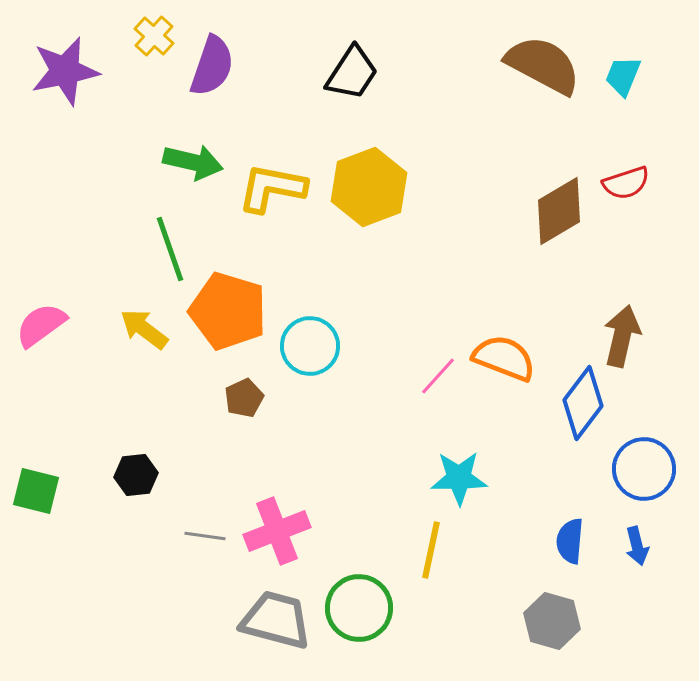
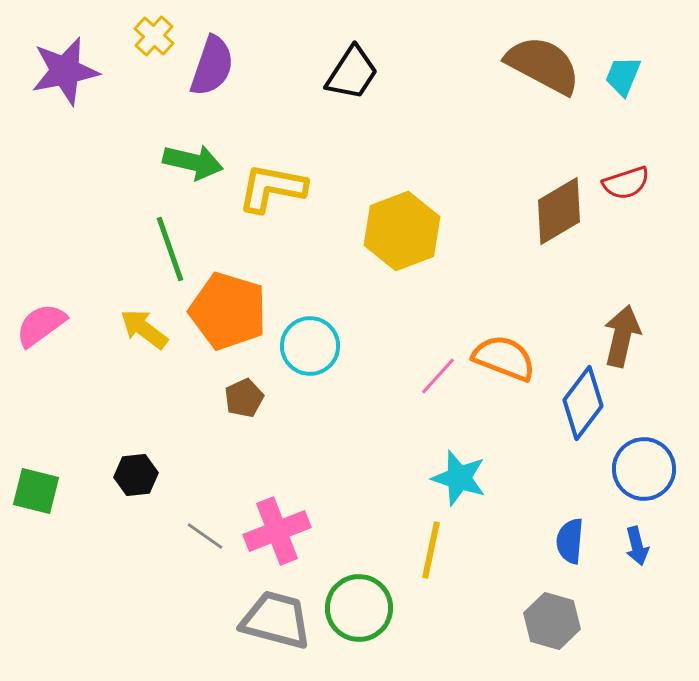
yellow hexagon: moved 33 px right, 44 px down
cyan star: rotated 18 degrees clockwise
gray line: rotated 27 degrees clockwise
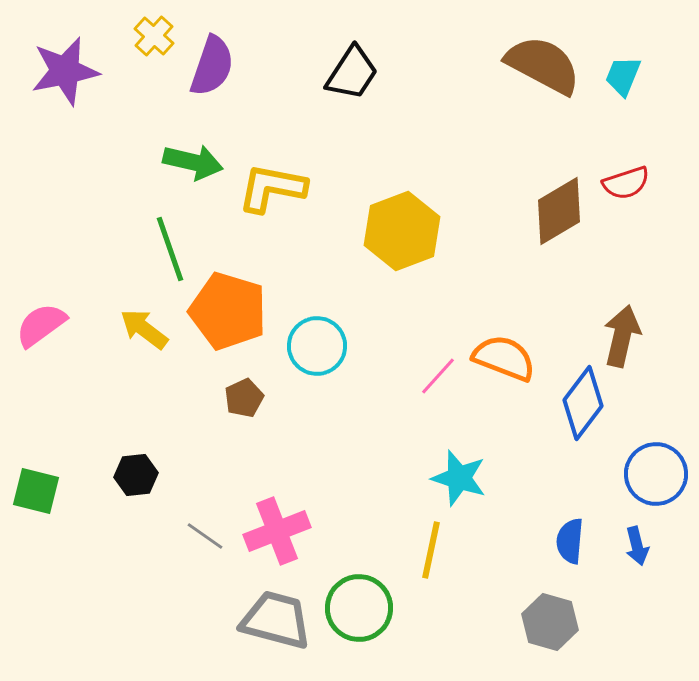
cyan circle: moved 7 px right
blue circle: moved 12 px right, 5 px down
gray hexagon: moved 2 px left, 1 px down
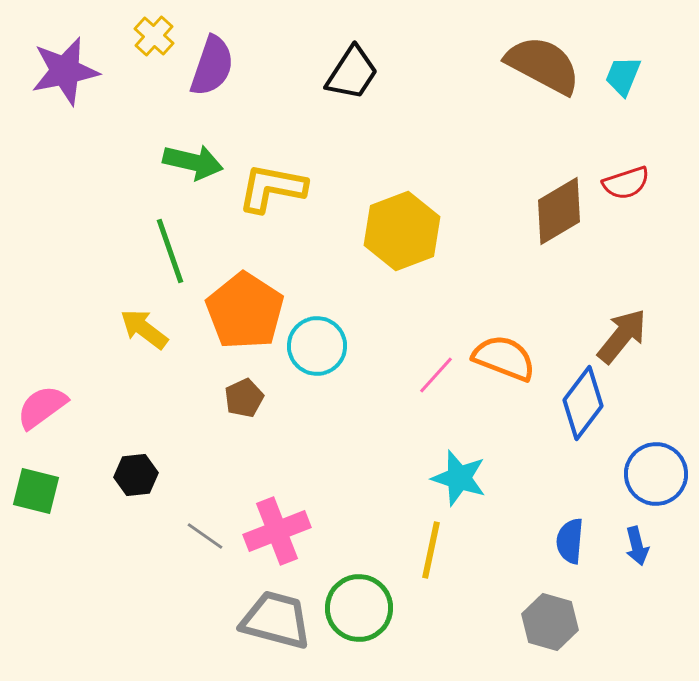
green line: moved 2 px down
orange pentagon: moved 17 px right; rotated 16 degrees clockwise
pink semicircle: moved 1 px right, 82 px down
brown arrow: rotated 26 degrees clockwise
pink line: moved 2 px left, 1 px up
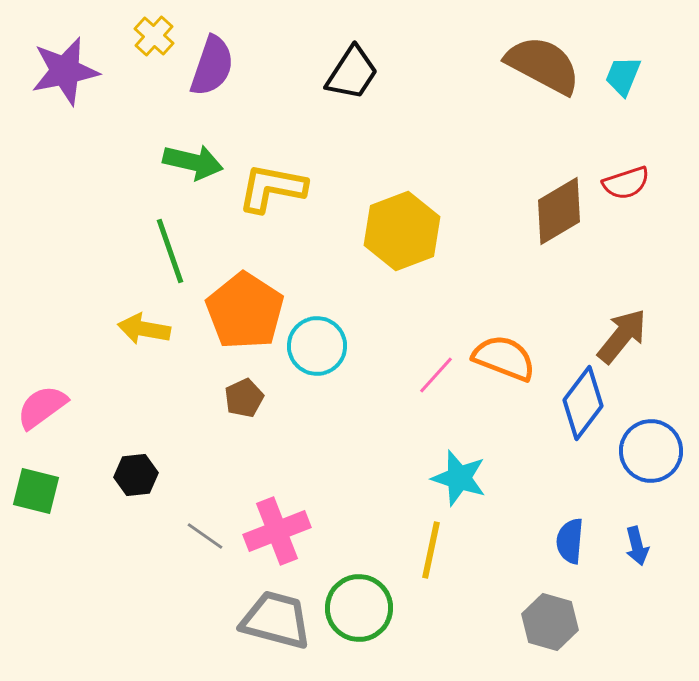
yellow arrow: rotated 27 degrees counterclockwise
blue circle: moved 5 px left, 23 px up
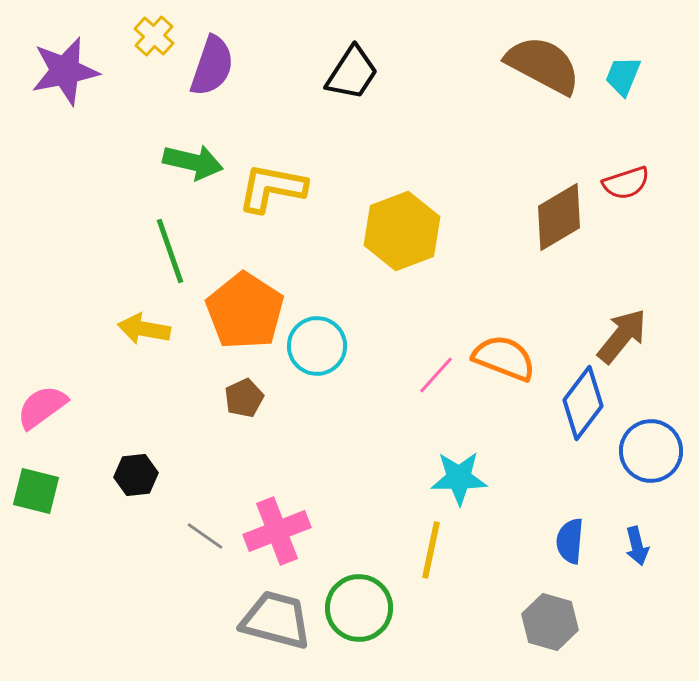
brown diamond: moved 6 px down
cyan star: rotated 18 degrees counterclockwise
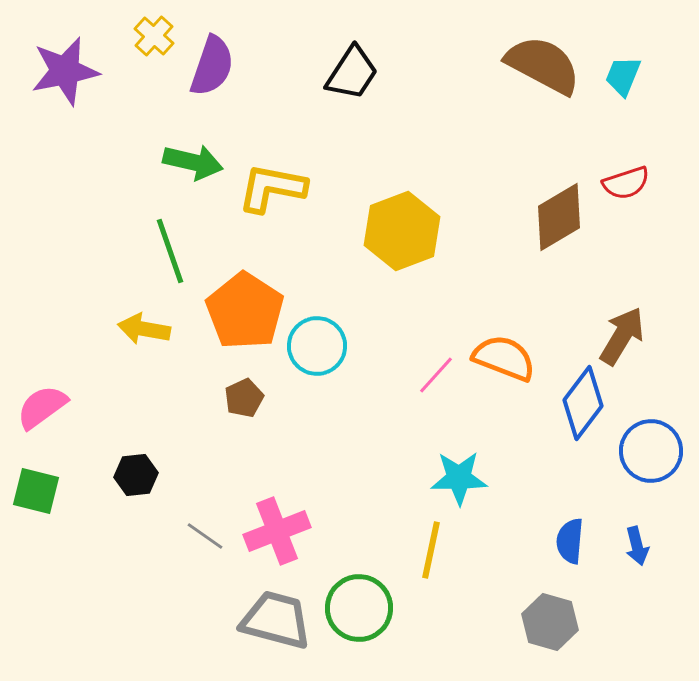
brown arrow: rotated 8 degrees counterclockwise
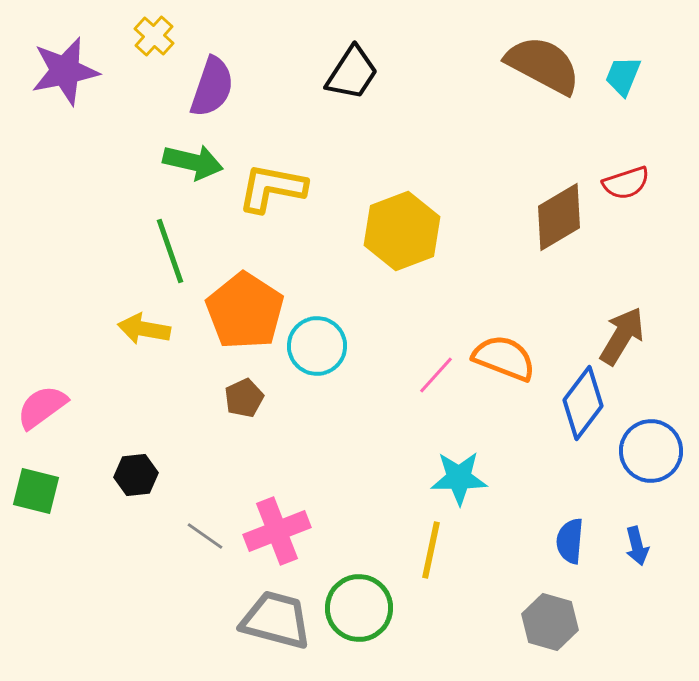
purple semicircle: moved 21 px down
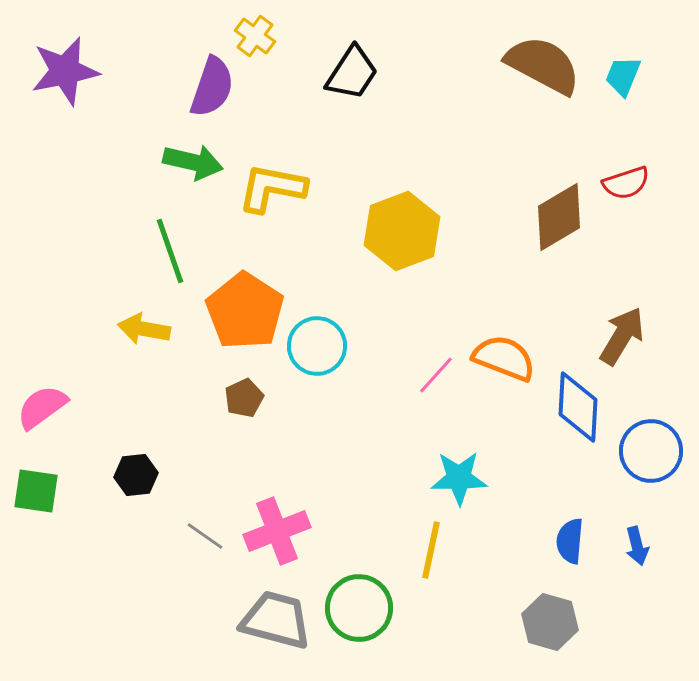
yellow cross: moved 101 px right; rotated 6 degrees counterclockwise
blue diamond: moved 5 px left, 4 px down; rotated 34 degrees counterclockwise
green square: rotated 6 degrees counterclockwise
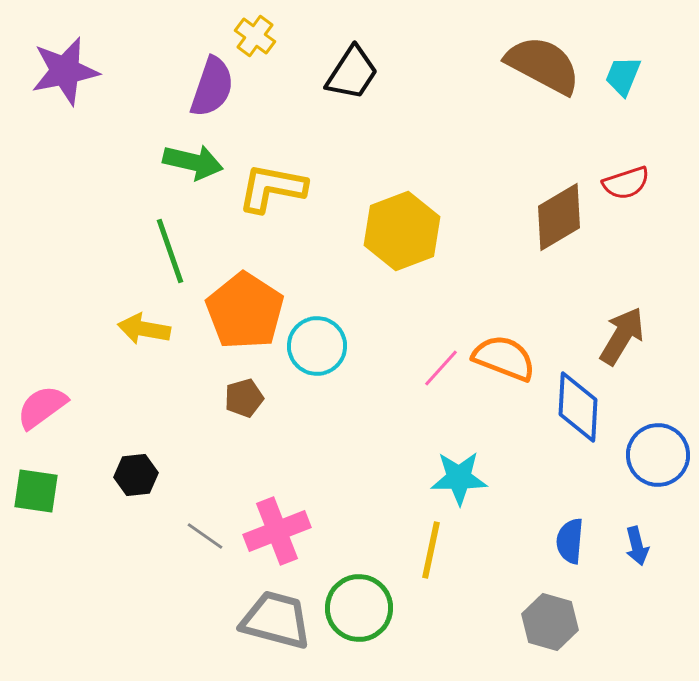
pink line: moved 5 px right, 7 px up
brown pentagon: rotated 9 degrees clockwise
blue circle: moved 7 px right, 4 px down
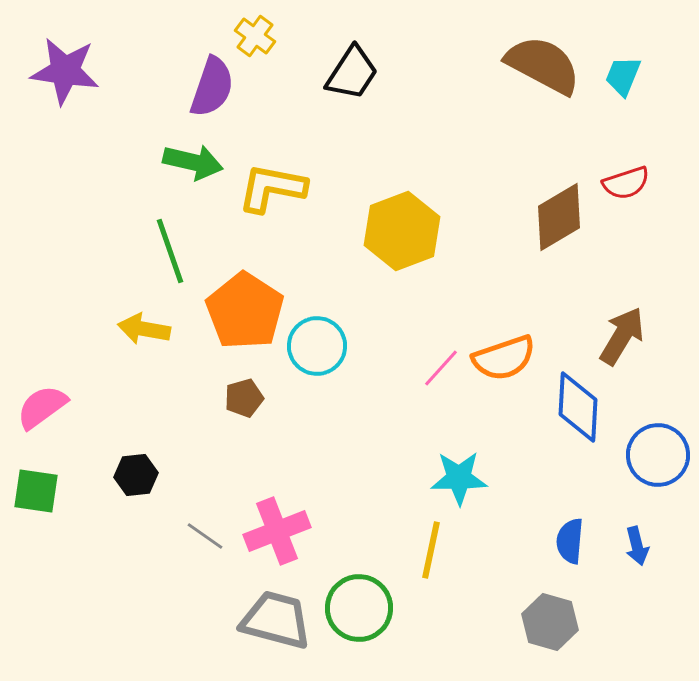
purple star: rotated 20 degrees clockwise
orange semicircle: rotated 140 degrees clockwise
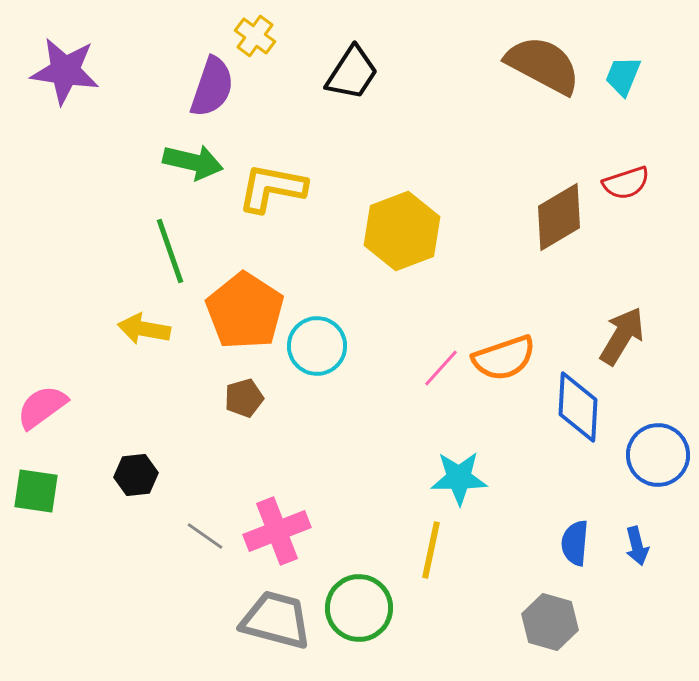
blue semicircle: moved 5 px right, 2 px down
